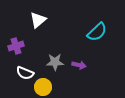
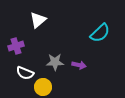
cyan semicircle: moved 3 px right, 1 px down
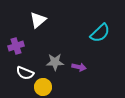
purple arrow: moved 2 px down
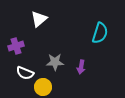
white triangle: moved 1 px right, 1 px up
cyan semicircle: rotated 30 degrees counterclockwise
purple arrow: moved 2 px right; rotated 88 degrees clockwise
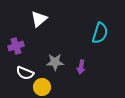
yellow circle: moved 1 px left
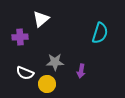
white triangle: moved 2 px right
purple cross: moved 4 px right, 9 px up; rotated 14 degrees clockwise
purple arrow: moved 4 px down
yellow circle: moved 5 px right, 3 px up
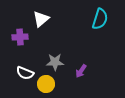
cyan semicircle: moved 14 px up
purple arrow: rotated 24 degrees clockwise
yellow circle: moved 1 px left
